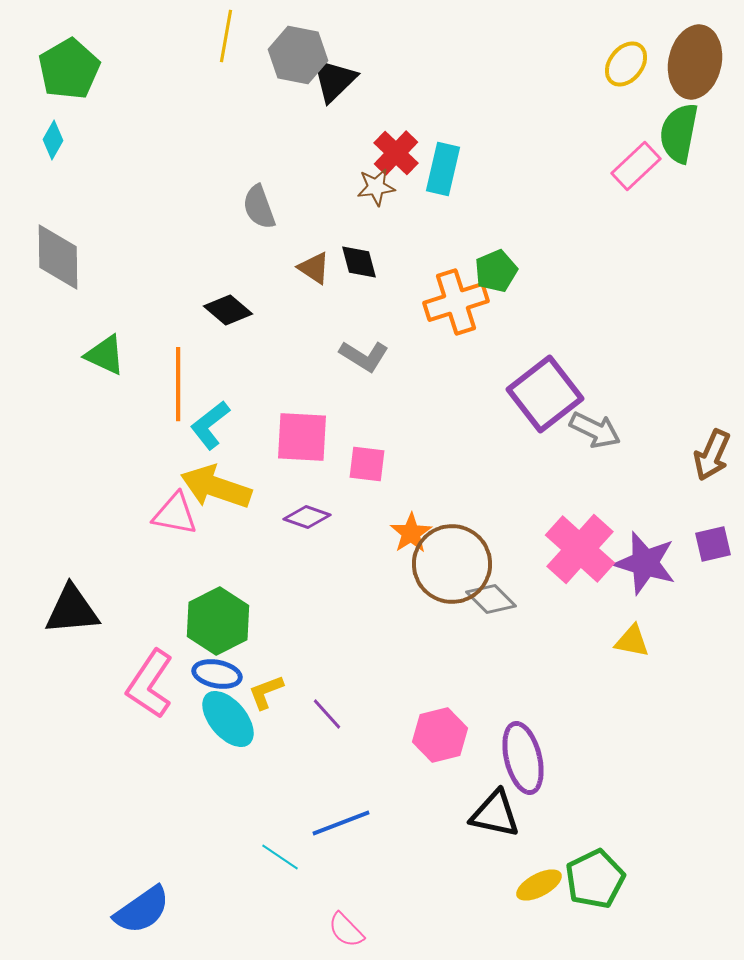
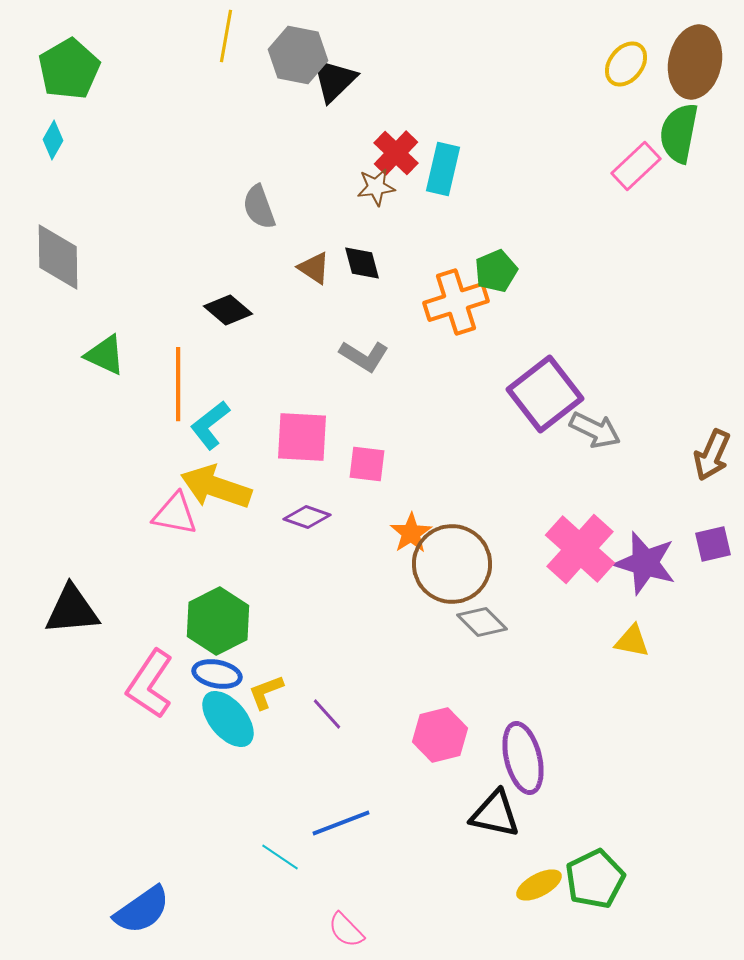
black diamond at (359, 262): moved 3 px right, 1 px down
gray diamond at (491, 599): moved 9 px left, 23 px down
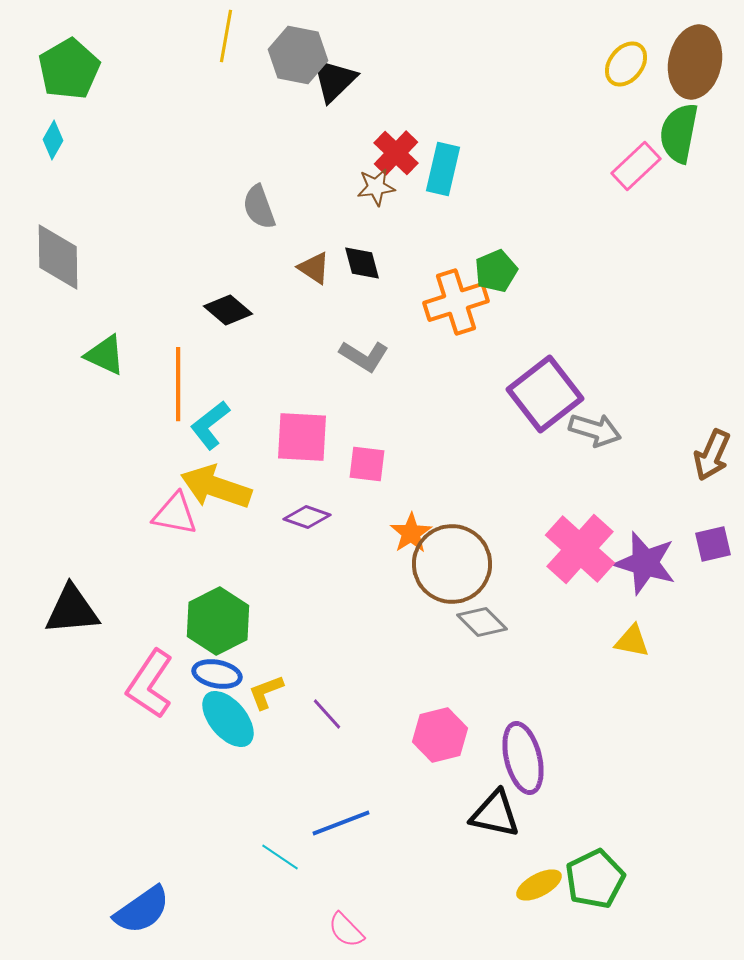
gray arrow at (595, 430): rotated 9 degrees counterclockwise
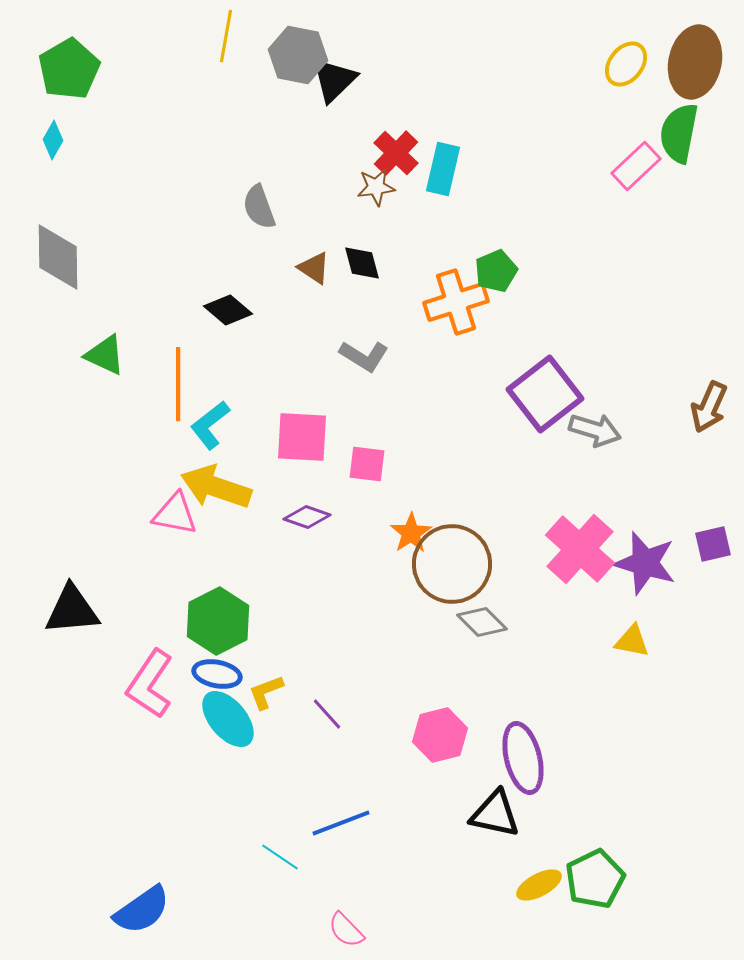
brown arrow at (712, 455): moved 3 px left, 48 px up
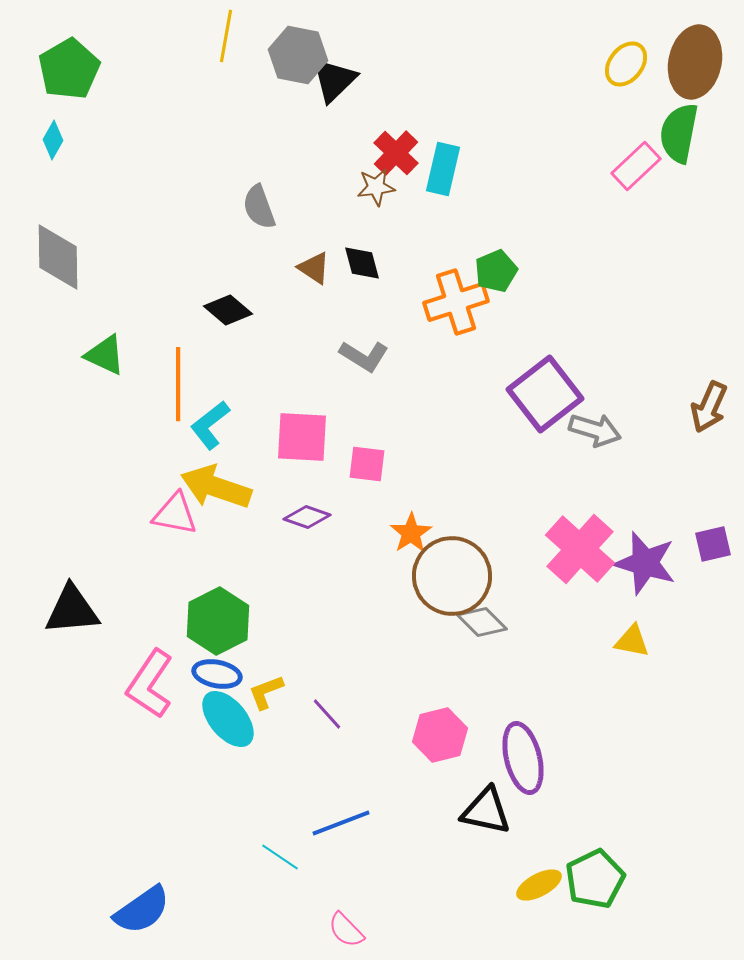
brown circle at (452, 564): moved 12 px down
black triangle at (495, 814): moved 9 px left, 3 px up
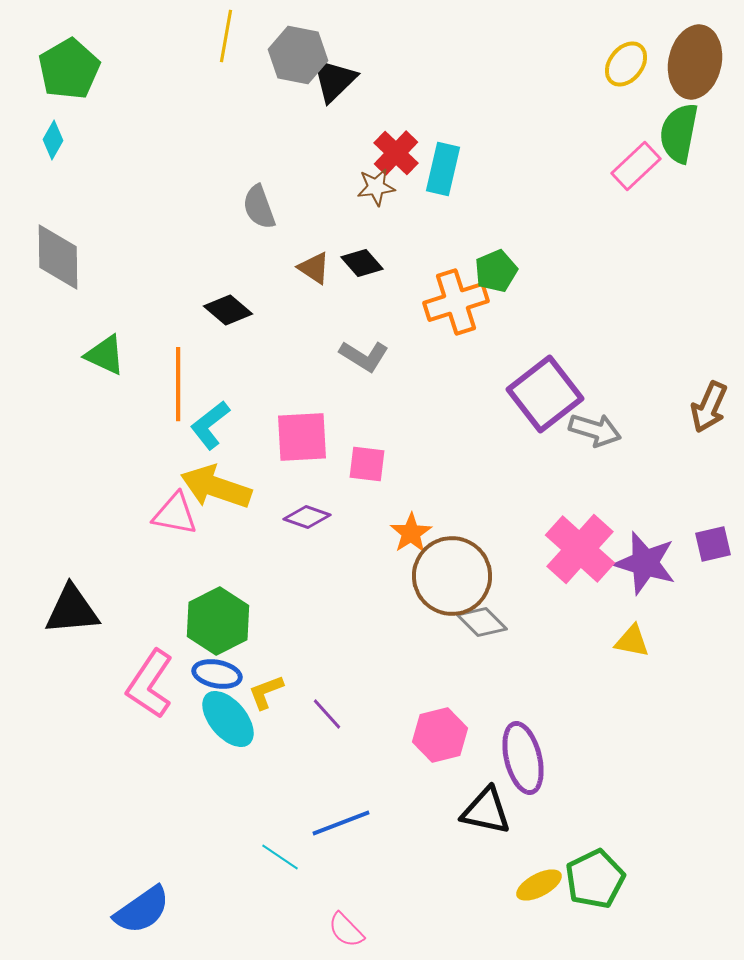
black diamond at (362, 263): rotated 27 degrees counterclockwise
pink square at (302, 437): rotated 6 degrees counterclockwise
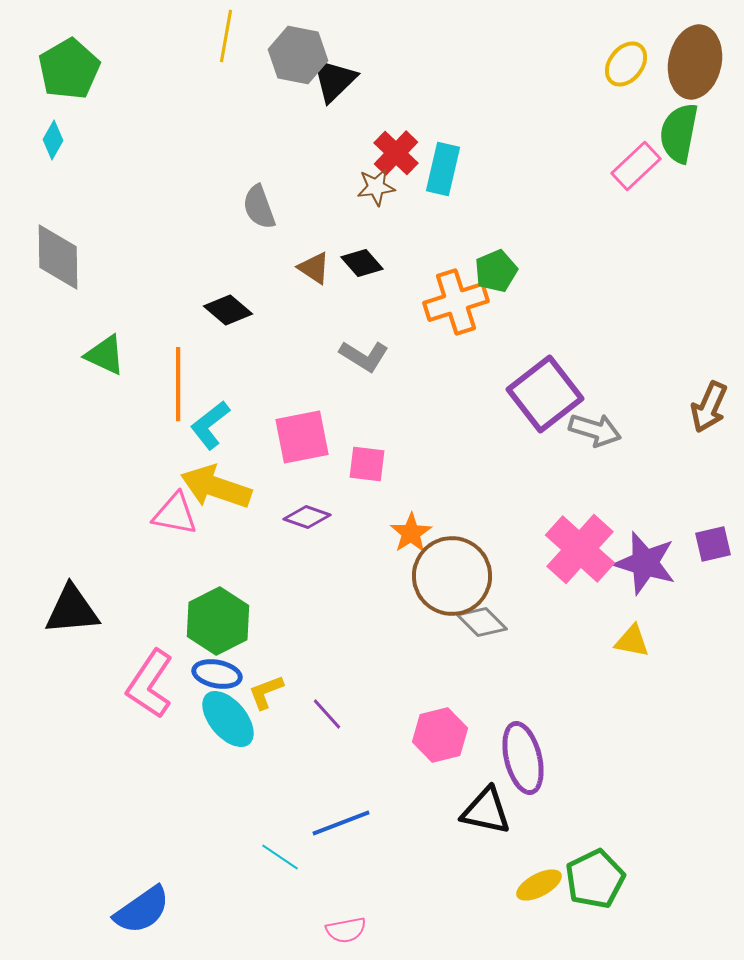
pink square at (302, 437): rotated 8 degrees counterclockwise
pink semicircle at (346, 930): rotated 57 degrees counterclockwise
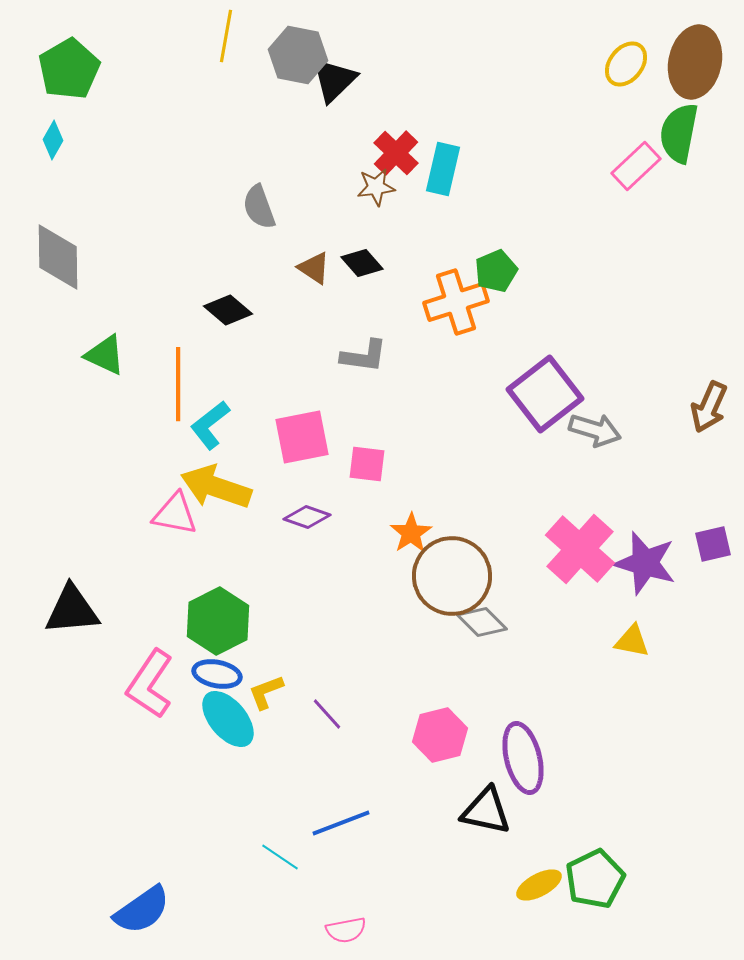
gray L-shape at (364, 356): rotated 24 degrees counterclockwise
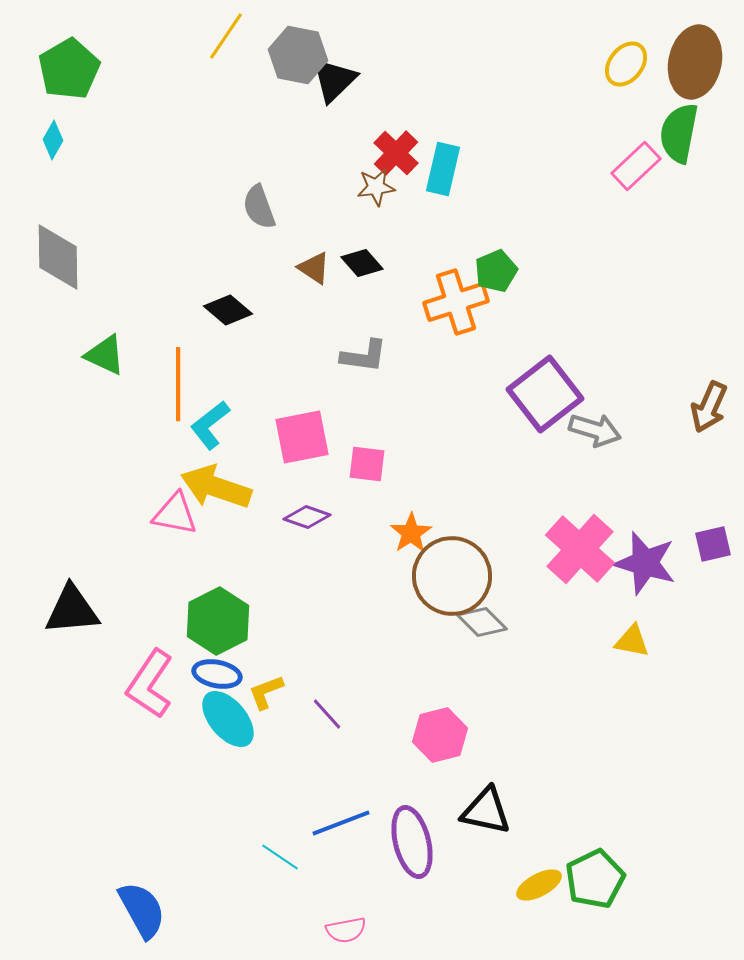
yellow line at (226, 36): rotated 24 degrees clockwise
purple ellipse at (523, 758): moved 111 px left, 84 px down
blue semicircle at (142, 910): rotated 84 degrees counterclockwise
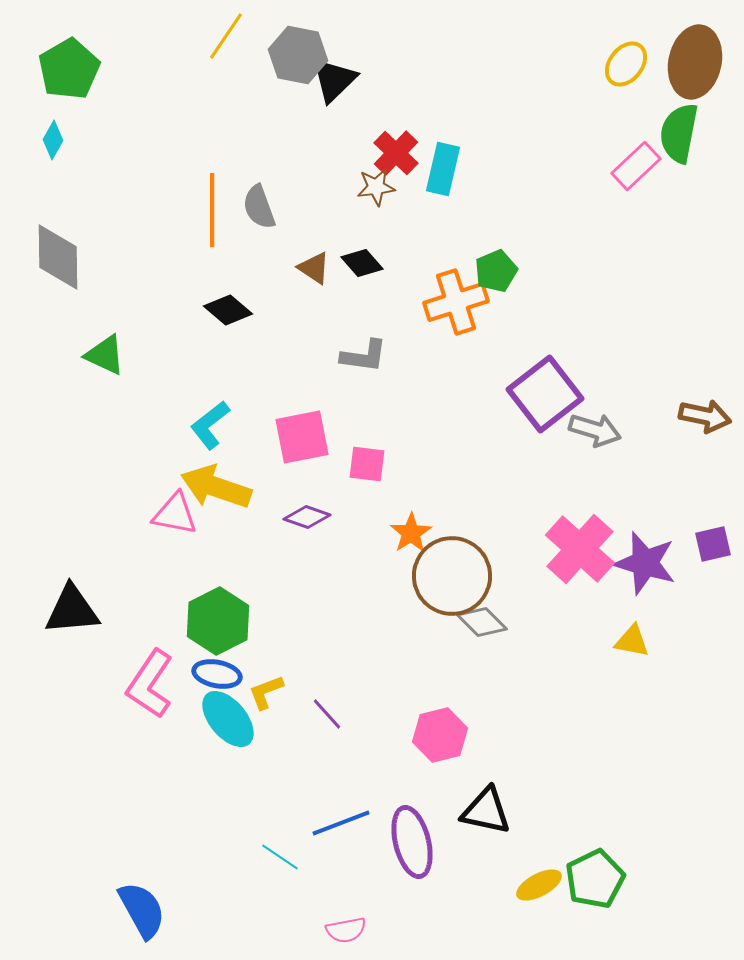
orange line at (178, 384): moved 34 px right, 174 px up
brown arrow at (709, 407): moved 4 px left, 9 px down; rotated 102 degrees counterclockwise
